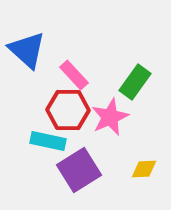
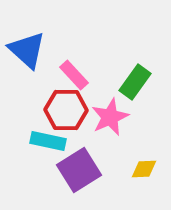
red hexagon: moved 2 px left
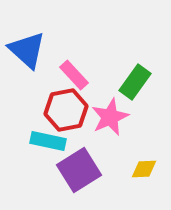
red hexagon: rotated 12 degrees counterclockwise
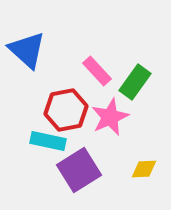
pink rectangle: moved 23 px right, 4 px up
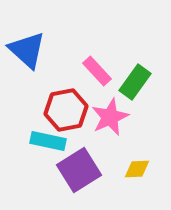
yellow diamond: moved 7 px left
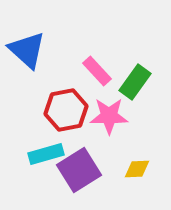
pink star: moved 1 px left, 1 px up; rotated 24 degrees clockwise
cyan rectangle: moved 2 px left, 13 px down; rotated 28 degrees counterclockwise
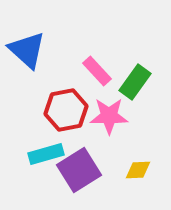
yellow diamond: moved 1 px right, 1 px down
